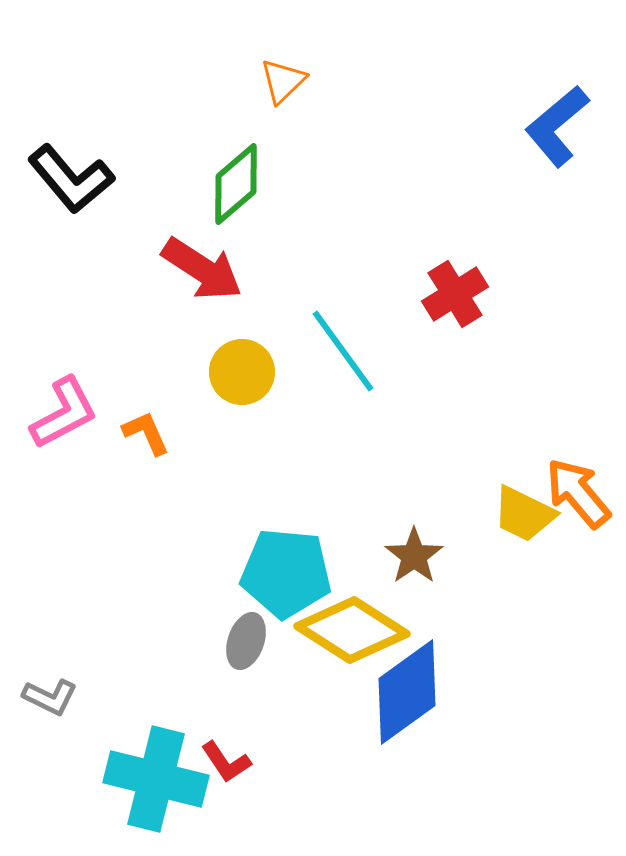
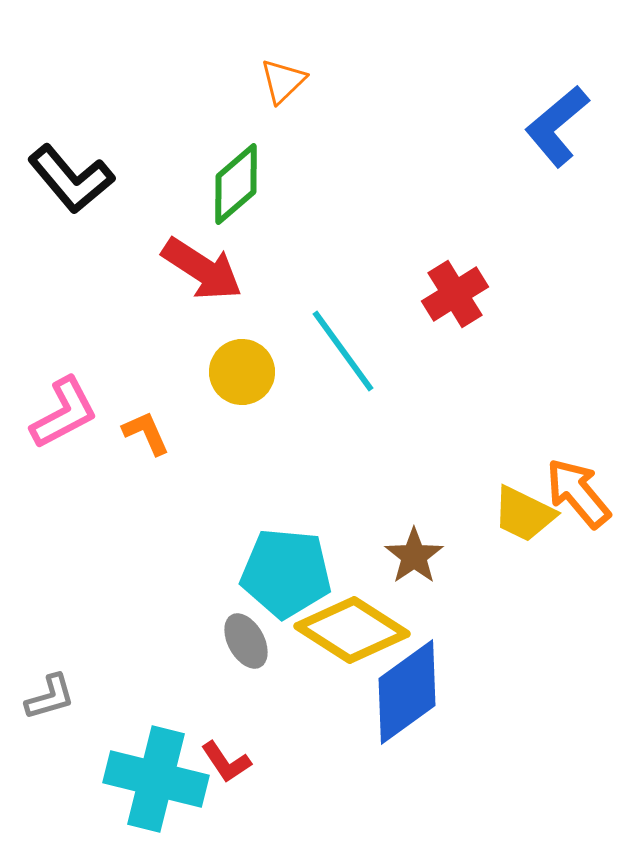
gray ellipse: rotated 48 degrees counterclockwise
gray L-shape: rotated 42 degrees counterclockwise
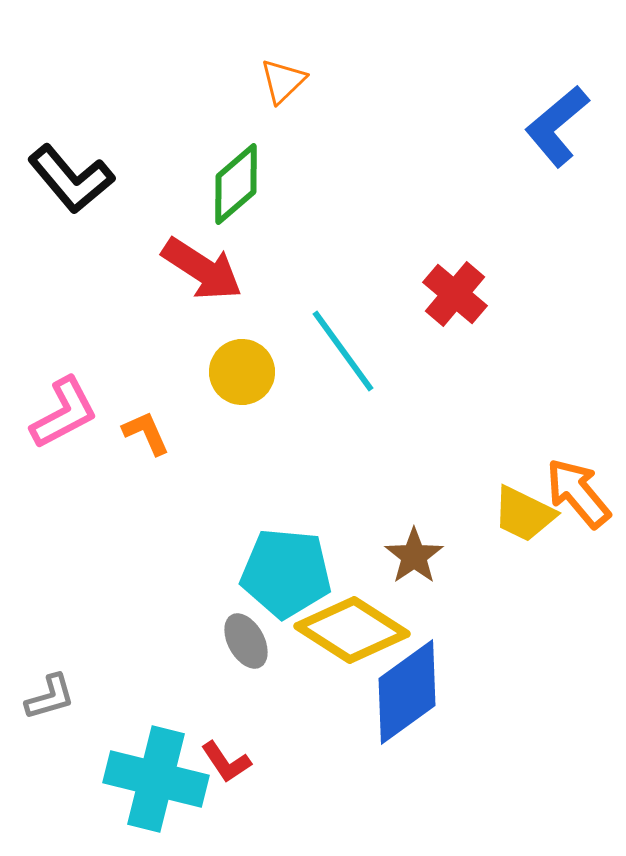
red cross: rotated 18 degrees counterclockwise
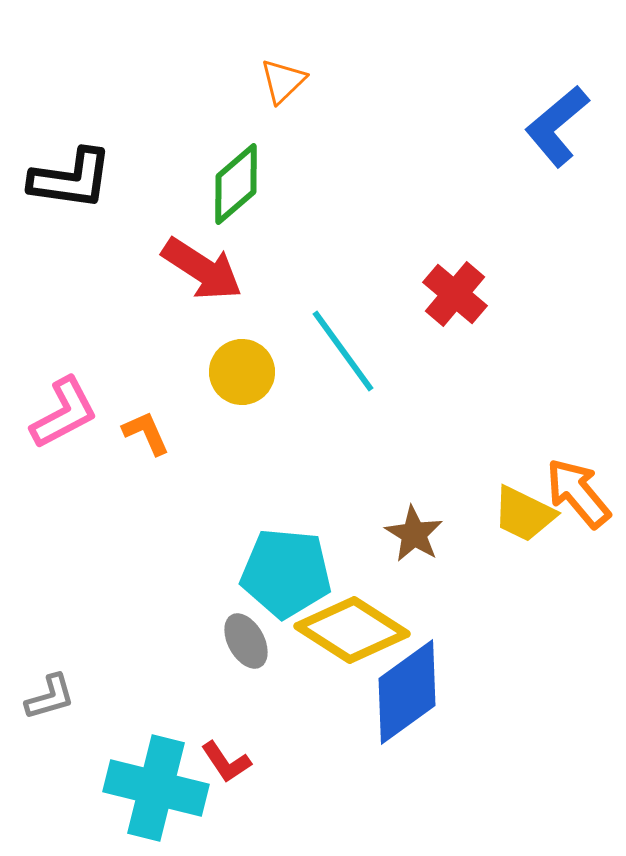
black L-shape: rotated 42 degrees counterclockwise
brown star: moved 22 px up; rotated 6 degrees counterclockwise
cyan cross: moved 9 px down
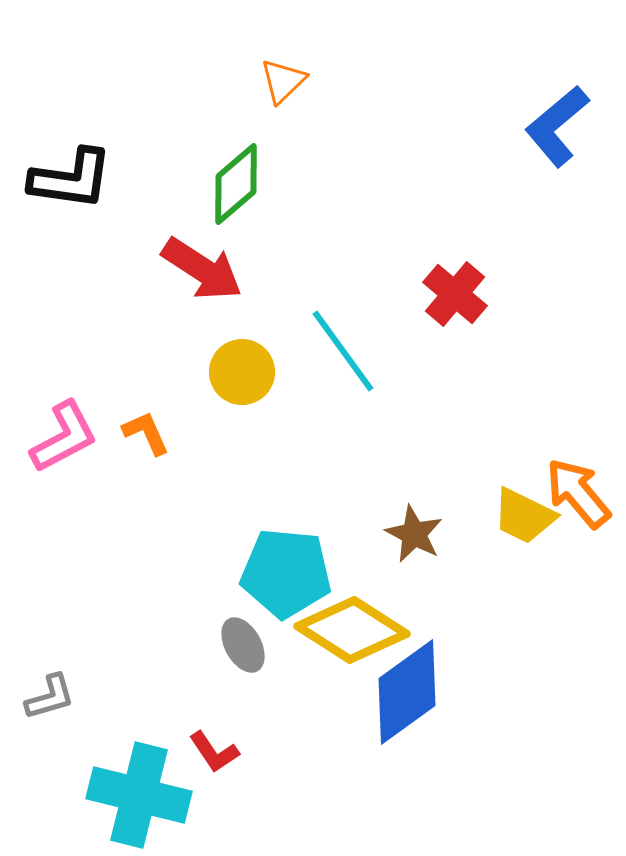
pink L-shape: moved 24 px down
yellow trapezoid: moved 2 px down
brown star: rotated 4 degrees counterclockwise
gray ellipse: moved 3 px left, 4 px down
red L-shape: moved 12 px left, 10 px up
cyan cross: moved 17 px left, 7 px down
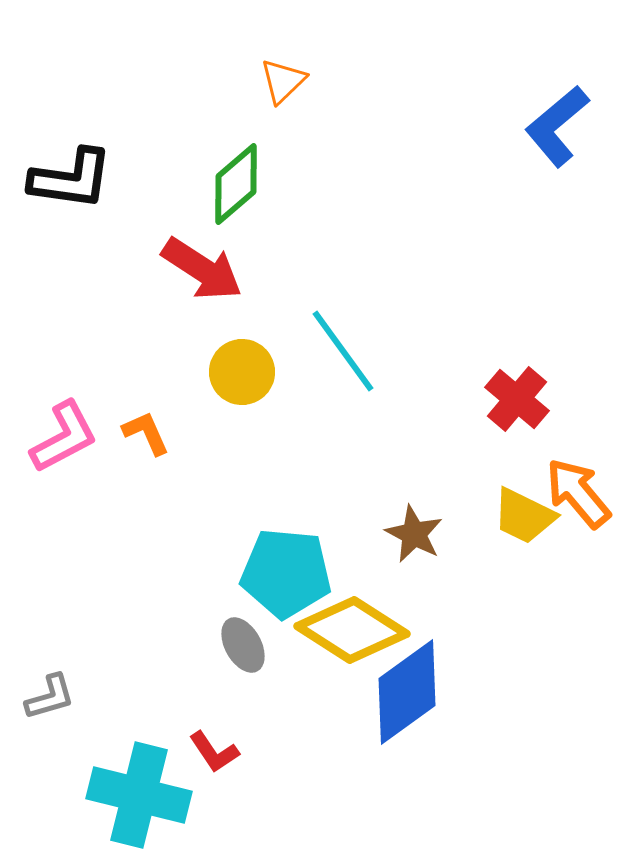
red cross: moved 62 px right, 105 px down
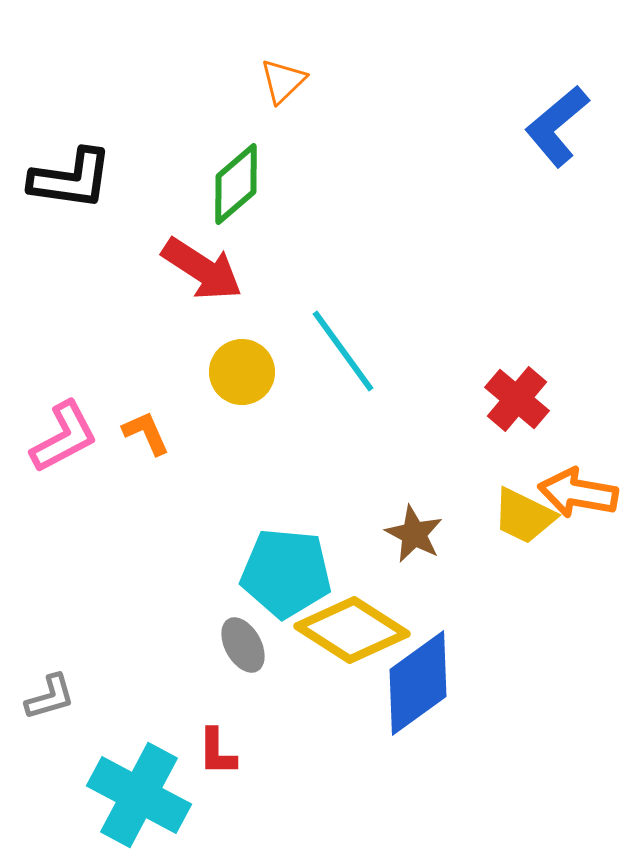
orange arrow: rotated 40 degrees counterclockwise
blue diamond: moved 11 px right, 9 px up
red L-shape: moved 3 px right; rotated 34 degrees clockwise
cyan cross: rotated 14 degrees clockwise
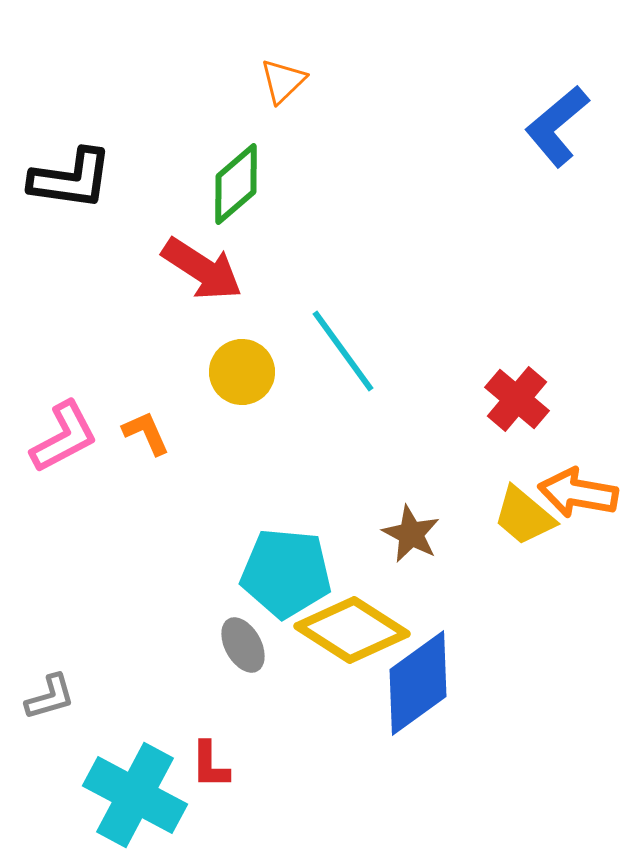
yellow trapezoid: rotated 14 degrees clockwise
brown star: moved 3 px left
red L-shape: moved 7 px left, 13 px down
cyan cross: moved 4 px left
